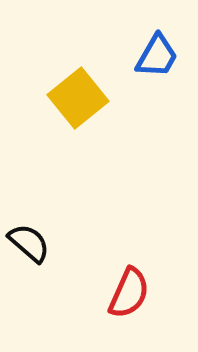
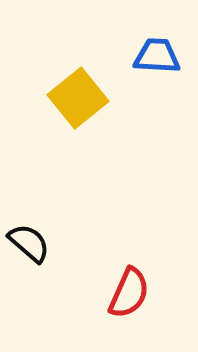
blue trapezoid: rotated 117 degrees counterclockwise
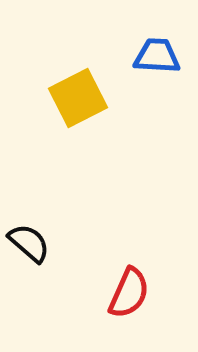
yellow square: rotated 12 degrees clockwise
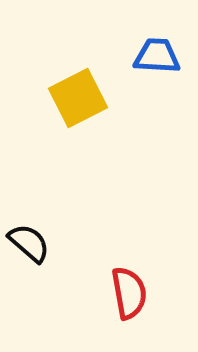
red semicircle: rotated 34 degrees counterclockwise
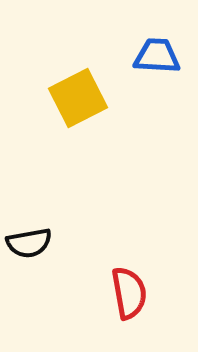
black semicircle: rotated 129 degrees clockwise
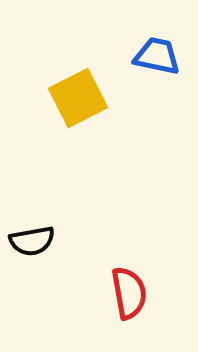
blue trapezoid: rotated 9 degrees clockwise
black semicircle: moved 3 px right, 2 px up
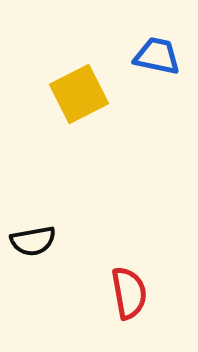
yellow square: moved 1 px right, 4 px up
black semicircle: moved 1 px right
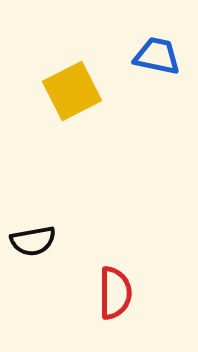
yellow square: moved 7 px left, 3 px up
red semicircle: moved 14 px left; rotated 10 degrees clockwise
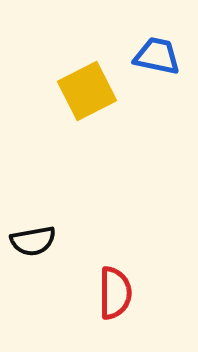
yellow square: moved 15 px right
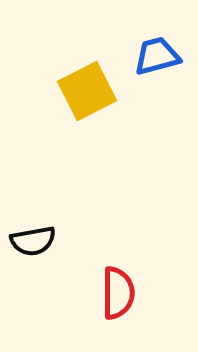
blue trapezoid: rotated 27 degrees counterclockwise
red semicircle: moved 3 px right
